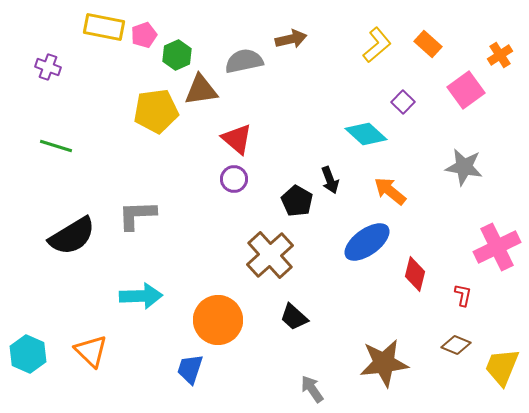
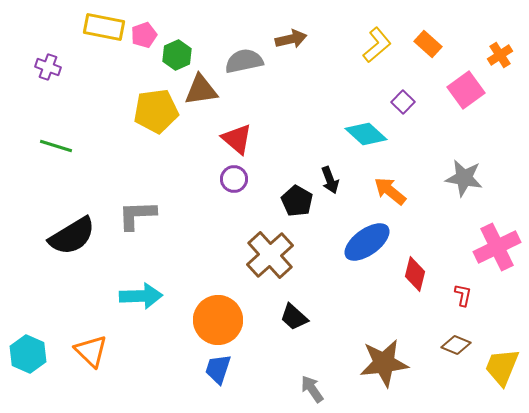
gray star: moved 11 px down
blue trapezoid: moved 28 px right
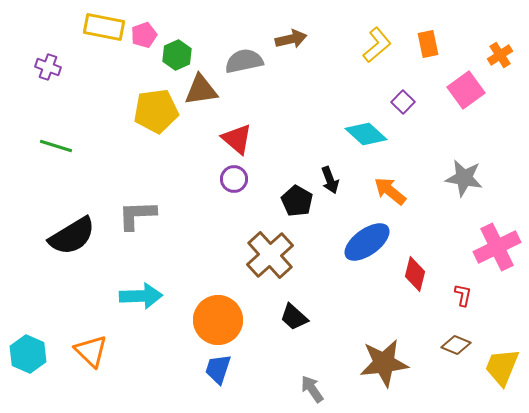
orange rectangle: rotated 36 degrees clockwise
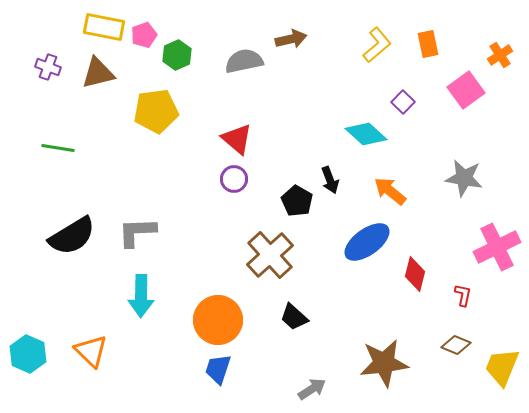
brown triangle: moved 103 px left, 17 px up; rotated 6 degrees counterclockwise
green line: moved 2 px right, 2 px down; rotated 8 degrees counterclockwise
gray L-shape: moved 17 px down
cyan arrow: rotated 93 degrees clockwise
gray arrow: rotated 92 degrees clockwise
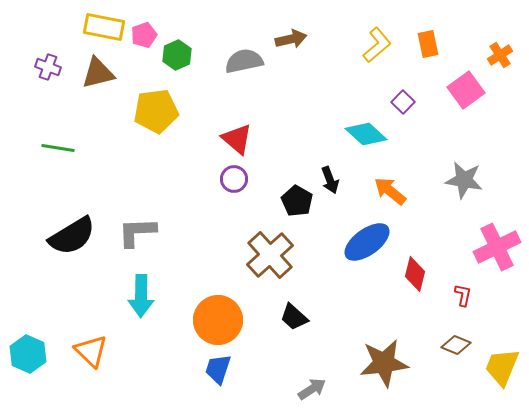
gray star: moved 2 px down
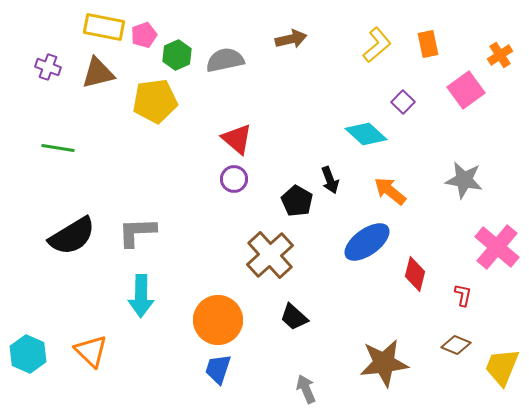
gray semicircle: moved 19 px left, 1 px up
yellow pentagon: moved 1 px left, 10 px up
pink cross: rotated 24 degrees counterclockwise
gray arrow: moved 6 px left; rotated 80 degrees counterclockwise
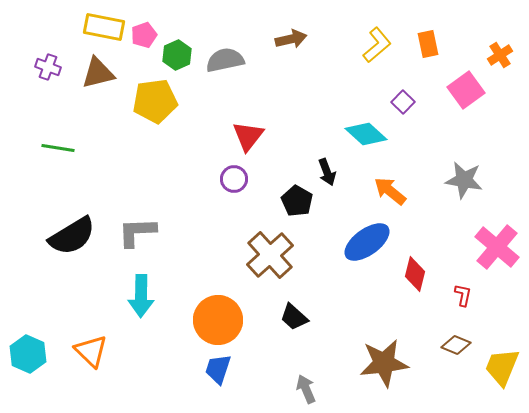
red triangle: moved 11 px right, 3 px up; rotated 28 degrees clockwise
black arrow: moved 3 px left, 8 px up
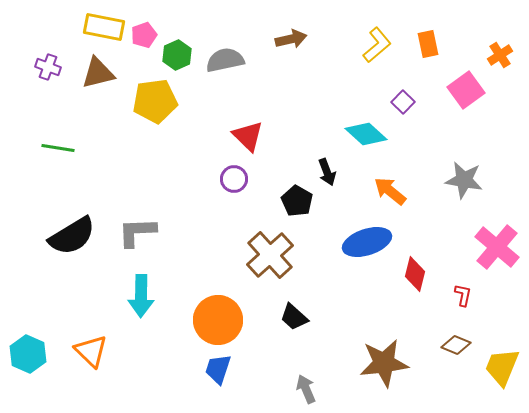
red triangle: rotated 24 degrees counterclockwise
blue ellipse: rotated 18 degrees clockwise
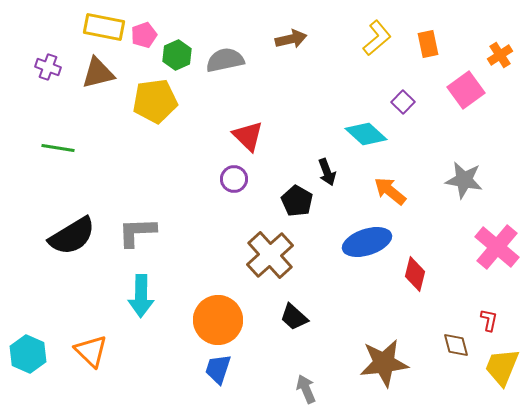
yellow L-shape: moved 7 px up
red L-shape: moved 26 px right, 25 px down
brown diamond: rotated 52 degrees clockwise
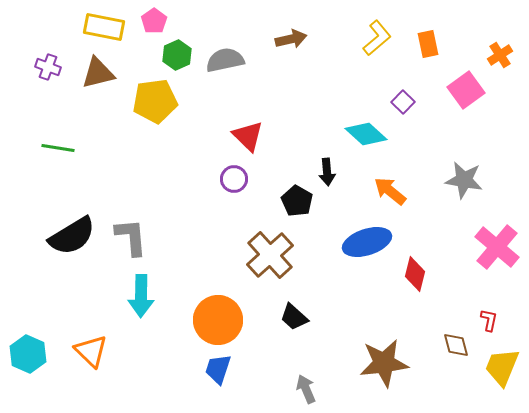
pink pentagon: moved 10 px right, 14 px up; rotated 15 degrees counterclockwise
black arrow: rotated 16 degrees clockwise
gray L-shape: moved 6 px left, 5 px down; rotated 87 degrees clockwise
